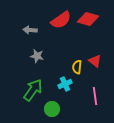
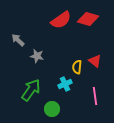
gray arrow: moved 12 px left, 10 px down; rotated 40 degrees clockwise
green arrow: moved 2 px left
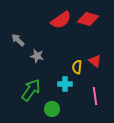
cyan cross: rotated 24 degrees clockwise
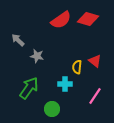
green arrow: moved 2 px left, 2 px up
pink line: rotated 42 degrees clockwise
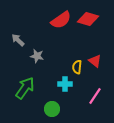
green arrow: moved 4 px left
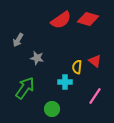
gray arrow: rotated 104 degrees counterclockwise
gray star: moved 2 px down
cyan cross: moved 2 px up
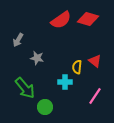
green arrow: rotated 105 degrees clockwise
green circle: moved 7 px left, 2 px up
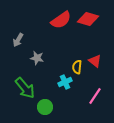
cyan cross: rotated 24 degrees counterclockwise
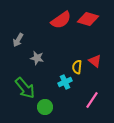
pink line: moved 3 px left, 4 px down
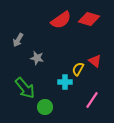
red diamond: moved 1 px right
yellow semicircle: moved 1 px right, 2 px down; rotated 24 degrees clockwise
cyan cross: rotated 24 degrees clockwise
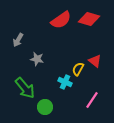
gray star: moved 1 px down
cyan cross: rotated 24 degrees clockwise
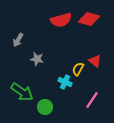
red semicircle: rotated 20 degrees clockwise
green arrow: moved 3 px left, 4 px down; rotated 15 degrees counterclockwise
